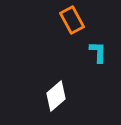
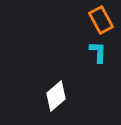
orange rectangle: moved 29 px right
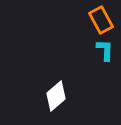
cyan L-shape: moved 7 px right, 2 px up
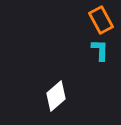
cyan L-shape: moved 5 px left
